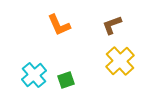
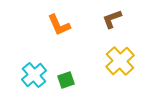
brown L-shape: moved 6 px up
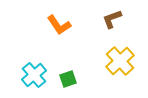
orange L-shape: rotated 10 degrees counterclockwise
green square: moved 2 px right, 1 px up
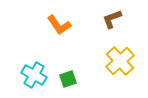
cyan cross: rotated 20 degrees counterclockwise
